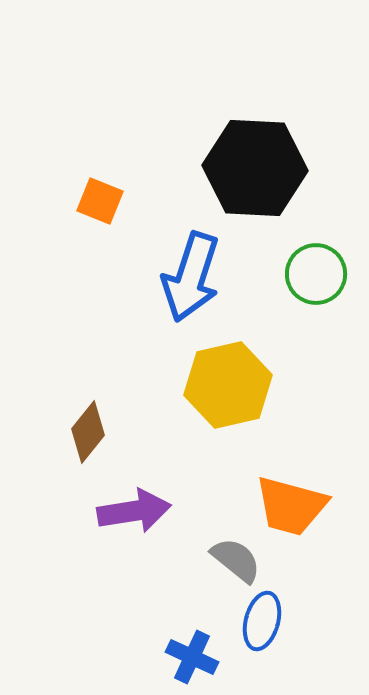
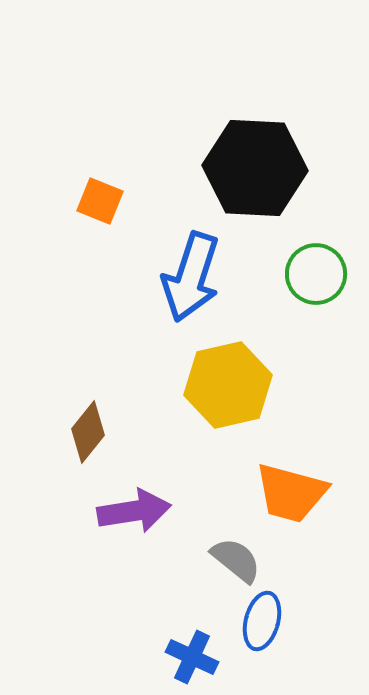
orange trapezoid: moved 13 px up
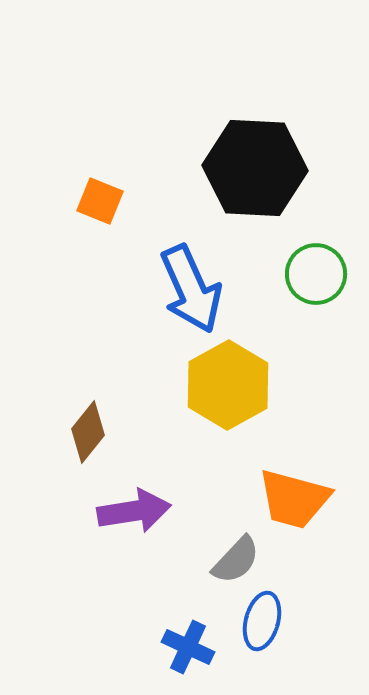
blue arrow: moved 12 px down; rotated 42 degrees counterclockwise
yellow hexagon: rotated 16 degrees counterclockwise
orange trapezoid: moved 3 px right, 6 px down
gray semicircle: rotated 94 degrees clockwise
blue cross: moved 4 px left, 10 px up
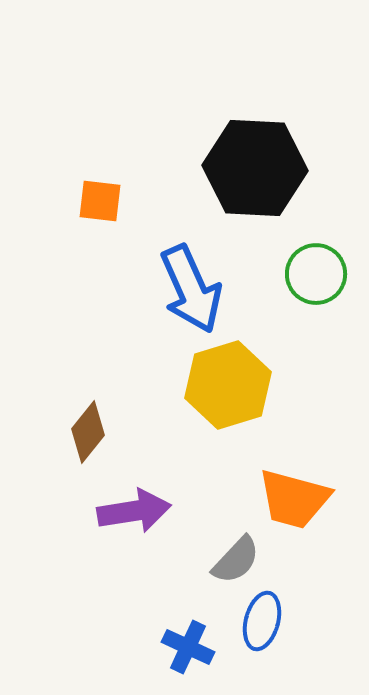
orange square: rotated 15 degrees counterclockwise
yellow hexagon: rotated 12 degrees clockwise
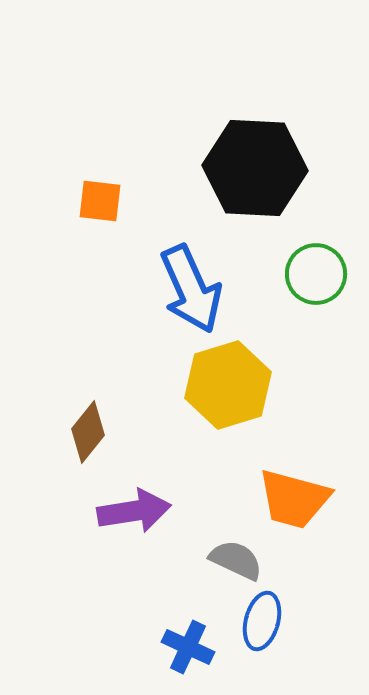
gray semicircle: rotated 108 degrees counterclockwise
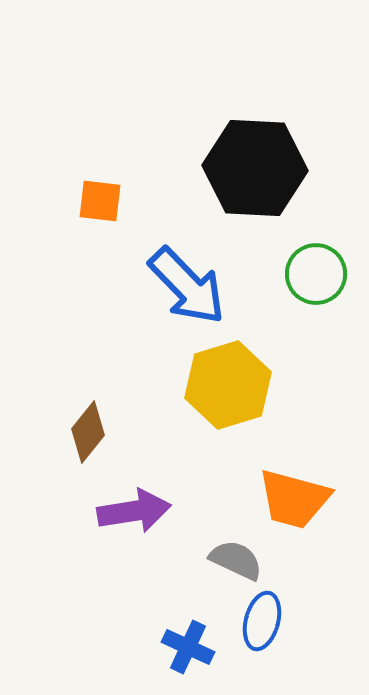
blue arrow: moved 4 px left, 3 px up; rotated 20 degrees counterclockwise
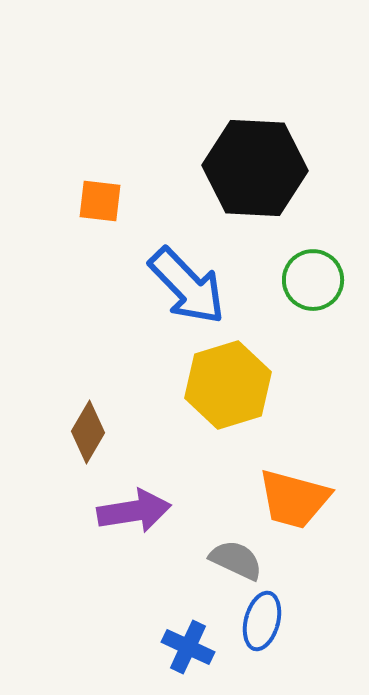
green circle: moved 3 px left, 6 px down
brown diamond: rotated 8 degrees counterclockwise
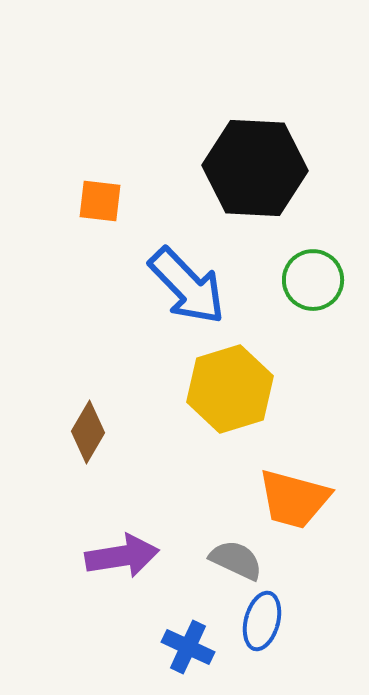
yellow hexagon: moved 2 px right, 4 px down
purple arrow: moved 12 px left, 45 px down
